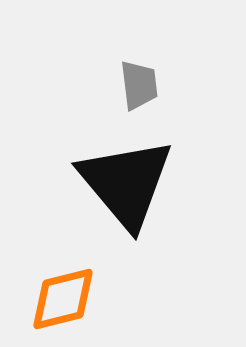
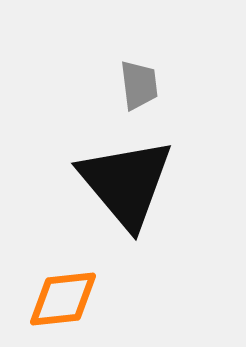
orange diamond: rotated 8 degrees clockwise
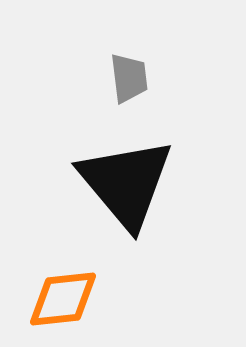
gray trapezoid: moved 10 px left, 7 px up
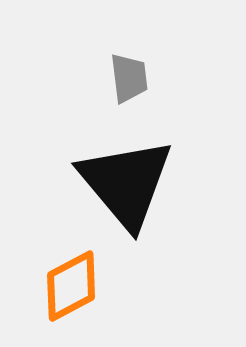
orange diamond: moved 8 px right, 13 px up; rotated 22 degrees counterclockwise
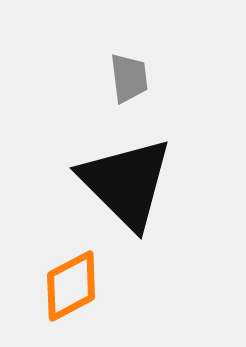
black triangle: rotated 5 degrees counterclockwise
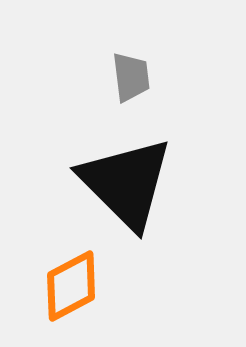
gray trapezoid: moved 2 px right, 1 px up
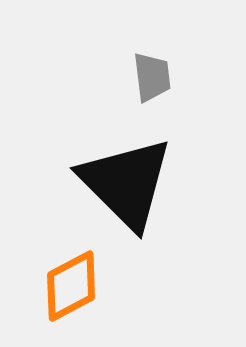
gray trapezoid: moved 21 px right
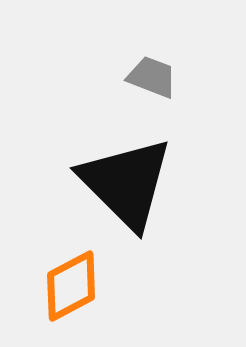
gray trapezoid: rotated 62 degrees counterclockwise
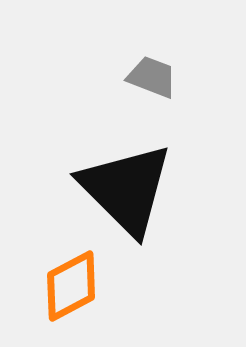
black triangle: moved 6 px down
